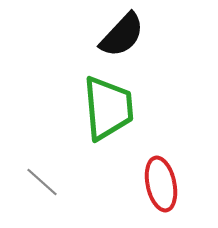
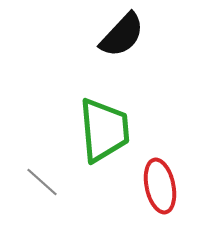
green trapezoid: moved 4 px left, 22 px down
red ellipse: moved 1 px left, 2 px down
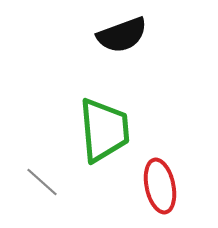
black semicircle: rotated 27 degrees clockwise
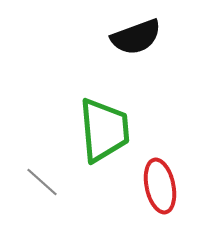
black semicircle: moved 14 px right, 2 px down
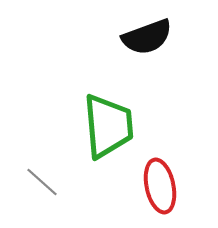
black semicircle: moved 11 px right
green trapezoid: moved 4 px right, 4 px up
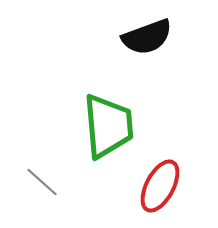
red ellipse: rotated 40 degrees clockwise
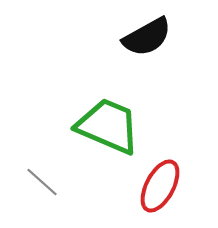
black semicircle: rotated 9 degrees counterclockwise
green trapezoid: rotated 62 degrees counterclockwise
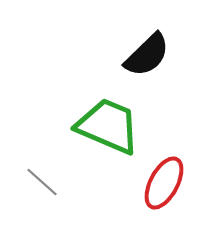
black semicircle: moved 18 px down; rotated 15 degrees counterclockwise
red ellipse: moved 4 px right, 3 px up
